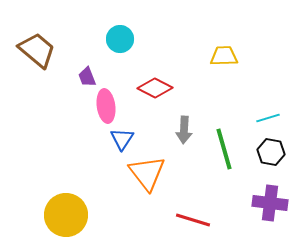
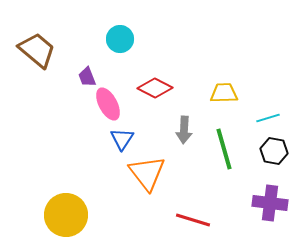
yellow trapezoid: moved 37 px down
pink ellipse: moved 2 px right, 2 px up; rotated 20 degrees counterclockwise
black hexagon: moved 3 px right, 1 px up
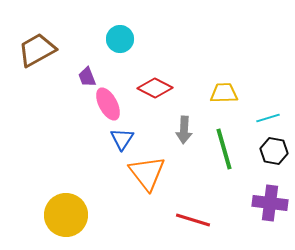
brown trapezoid: rotated 69 degrees counterclockwise
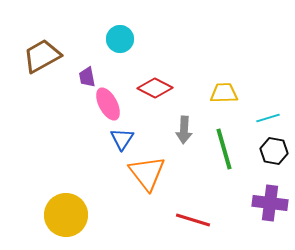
brown trapezoid: moved 5 px right, 6 px down
purple trapezoid: rotated 10 degrees clockwise
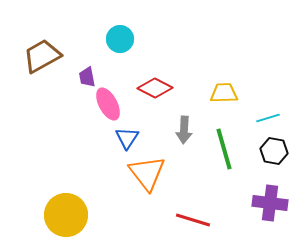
blue triangle: moved 5 px right, 1 px up
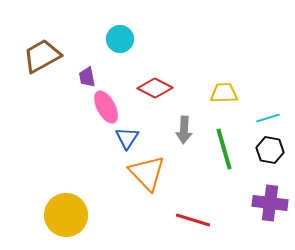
pink ellipse: moved 2 px left, 3 px down
black hexagon: moved 4 px left, 1 px up
orange triangle: rotated 6 degrees counterclockwise
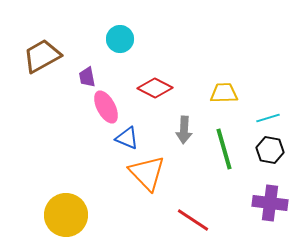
blue triangle: rotated 40 degrees counterclockwise
red line: rotated 16 degrees clockwise
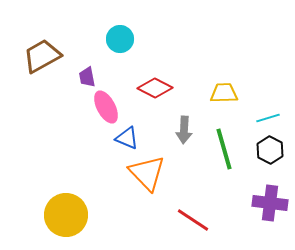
black hexagon: rotated 16 degrees clockwise
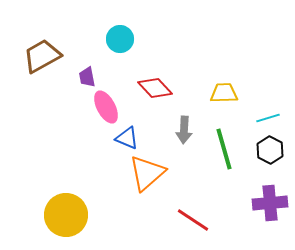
red diamond: rotated 20 degrees clockwise
orange triangle: rotated 33 degrees clockwise
purple cross: rotated 12 degrees counterclockwise
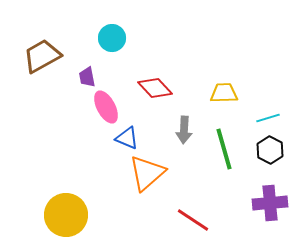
cyan circle: moved 8 px left, 1 px up
